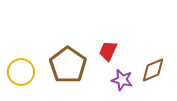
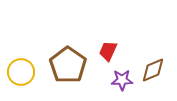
purple star: rotated 15 degrees counterclockwise
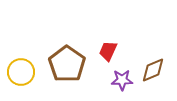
brown pentagon: moved 1 px left, 1 px up
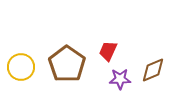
yellow circle: moved 5 px up
purple star: moved 2 px left, 1 px up
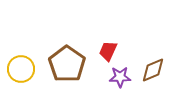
yellow circle: moved 2 px down
purple star: moved 2 px up
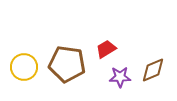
red trapezoid: moved 2 px left, 2 px up; rotated 35 degrees clockwise
brown pentagon: rotated 27 degrees counterclockwise
yellow circle: moved 3 px right, 2 px up
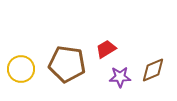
yellow circle: moved 3 px left, 2 px down
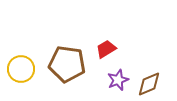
brown diamond: moved 4 px left, 14 px down
purple star: moved 2 px left, 3 px down; rotated 20 degrees counterclockwise
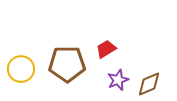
brown pentagon: rotated 9 degrees counterclockwise
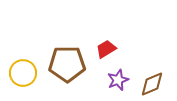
yellow circle: moved 2 px right, 4 px down
brown diamond: moved 3 px right
